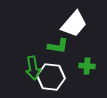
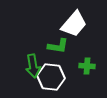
green arrow: moved 2 px up
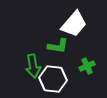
green cross: rotated 28 degrees counterclockwise
white hexagon: moved 2 px right, 2 px down
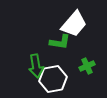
green L-shape: moved 2 px right, 4 px up
green arrow: moved 3 px right
white hexagon: rotated 16 degrees counterclockwise
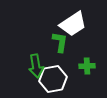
white trapezoid: moved 1 px left; rotated 16 degrees clockwise
green L-shape: rotated 90 degrees counterclockwise
green cross: rotated 21 degrees clockwise
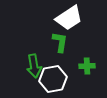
white trapezoid: moved 4 px left, 6 px up
green arrow: moved 2 px left
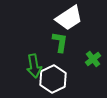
green cross: moved 6 px right, 7 px up; rotated 35 degrees counterclockwise
white hexagon: rotated 16 degrees counterclockwise
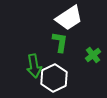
green cross: moved 4 px up
white hexagon: moved 1 px right, 1 px up
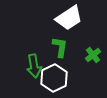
green L-shape: moved 5 px down
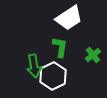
white hexagon: moved 1 px left, 2 px up
